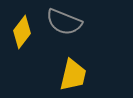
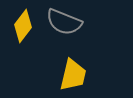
yellow diamond: moved 1 px right, 6 px up
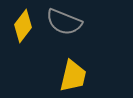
yellow trapezoid: moved 1 px down
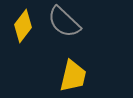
gray semicircle: rotated 21 degrees clockwise
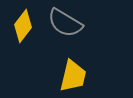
gray semicircle: moved 1 px right, 1 px down; rotated 12 degrees counterclockwise
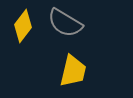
yellow trapezoid: moved 5 px up
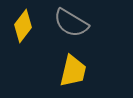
gray semicircle: moved 6 px right
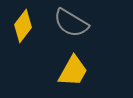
yellow trapezoid: rotated 16 degrees clockwise
